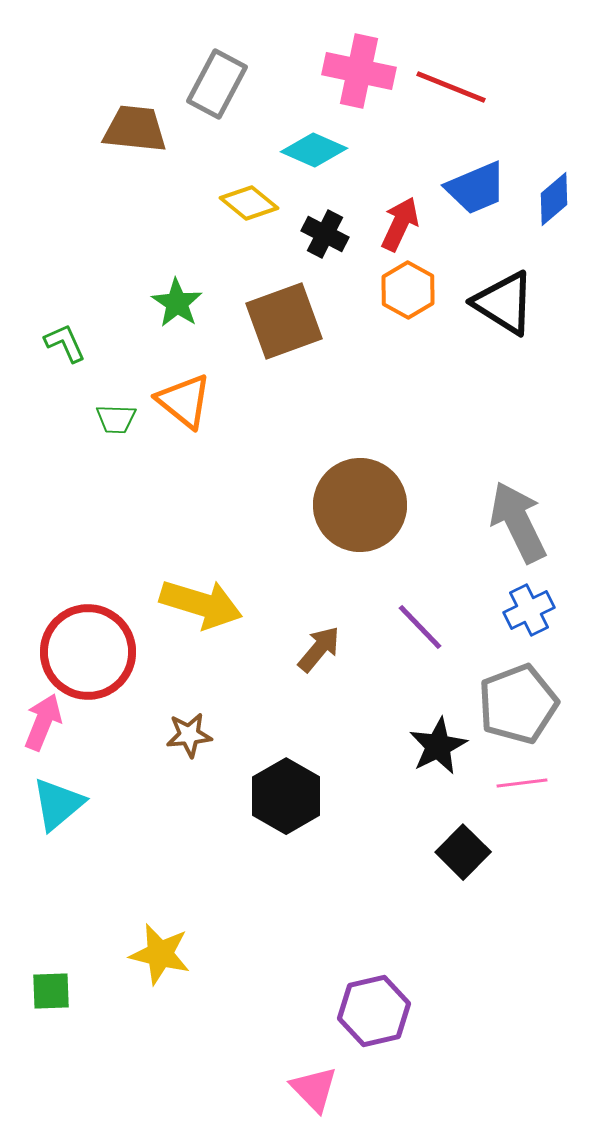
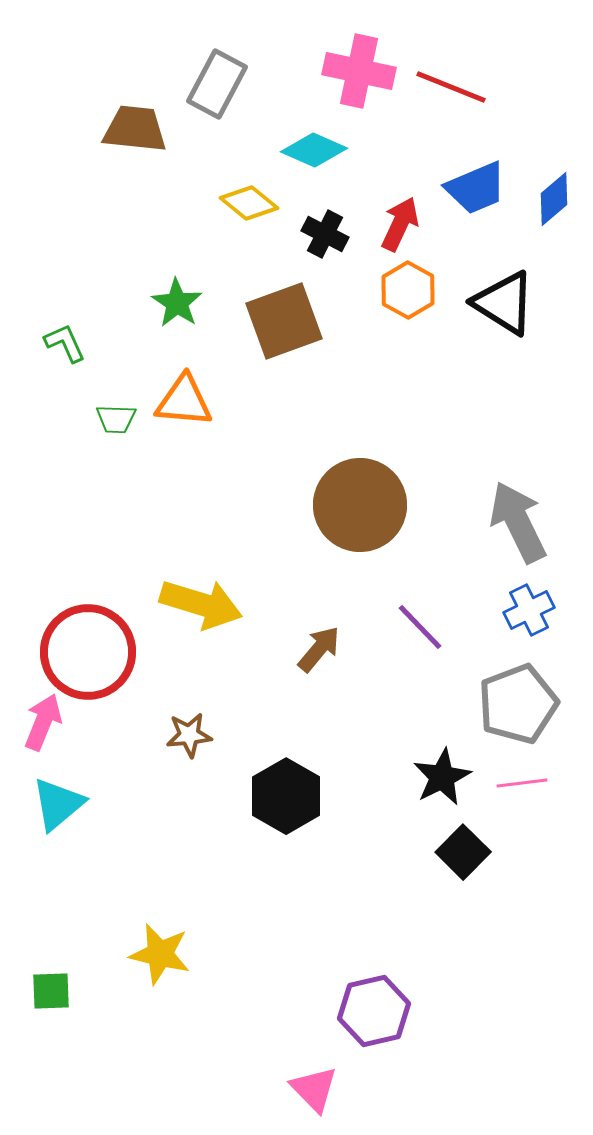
orange triangle: rotated 34 degrees counterclockwise
black star: moved 4 px right, 31 px down
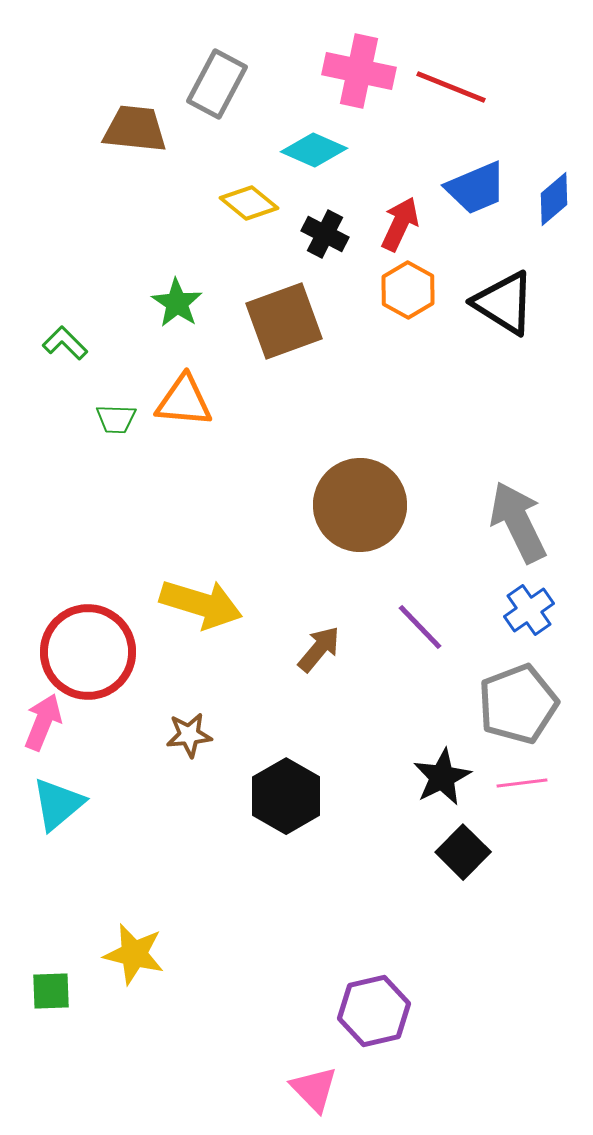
green L-shape: rotated 21 degrees counterclockwise
blue cross: rotated 9 degrees counterclockwise
yellow star: moved 26 px left
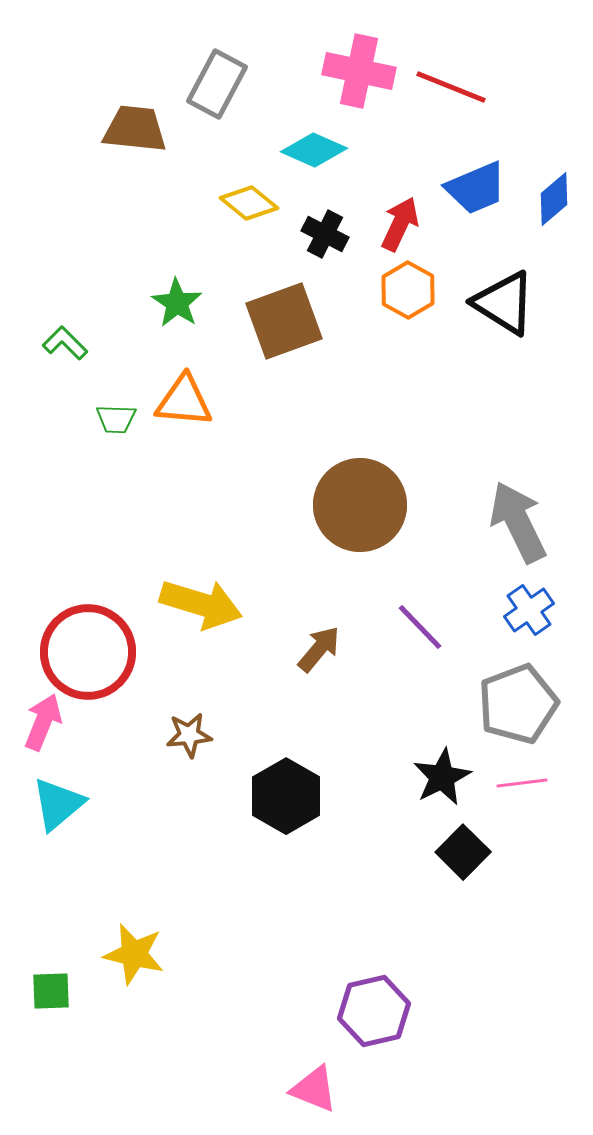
pink triangle: rotated 24 degrees counterclockwise
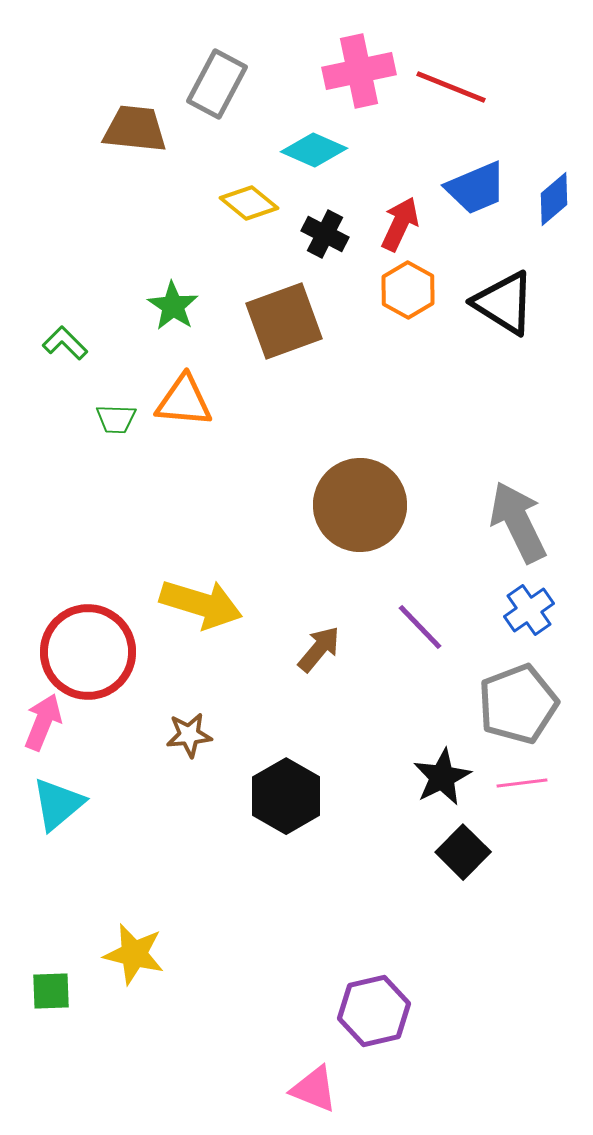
pink cross: rotated 24 degrees counterclockwise
green star: moved 4 px left, 3 px down
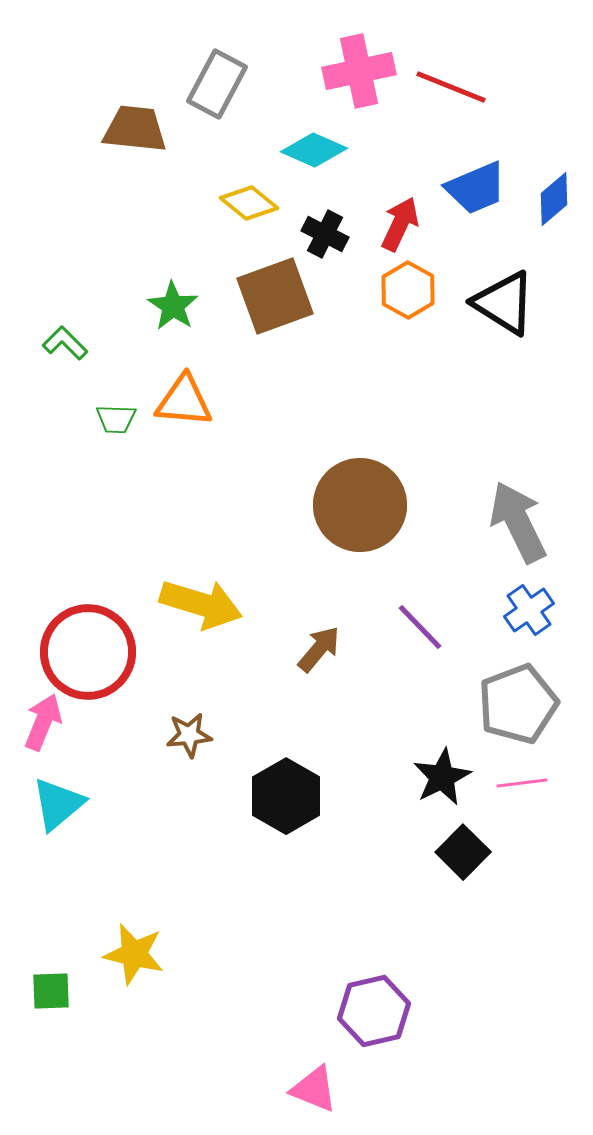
brown square: moved 9 px left, 25 px up
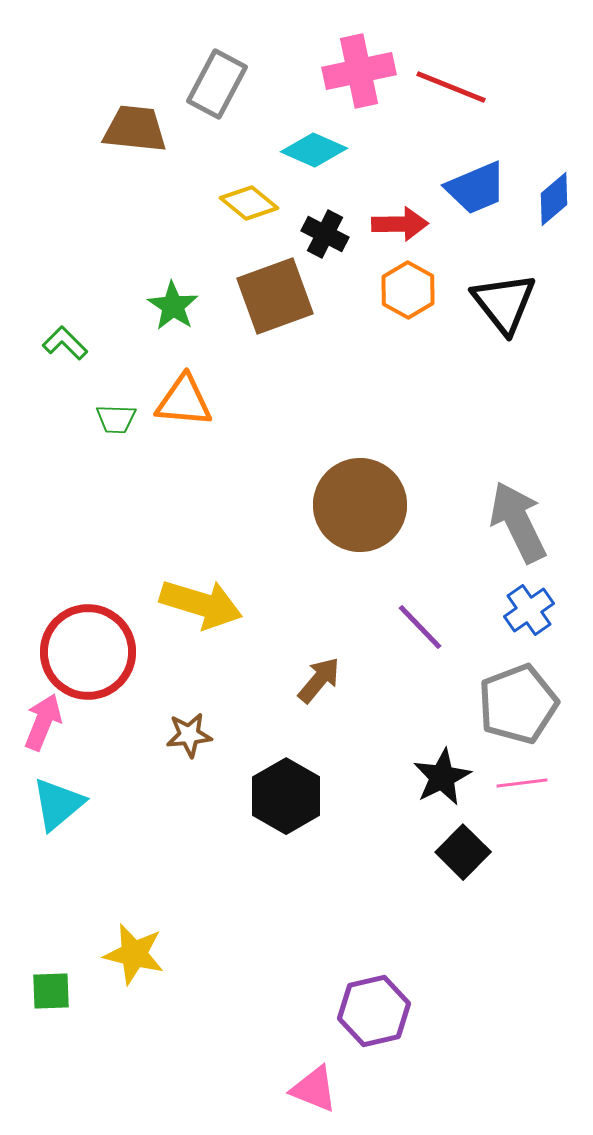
red arrow: rotated 64 degrees clockwise
black triangle: rotated 20 degrees clockwise
brown arrow: moved 31 px down
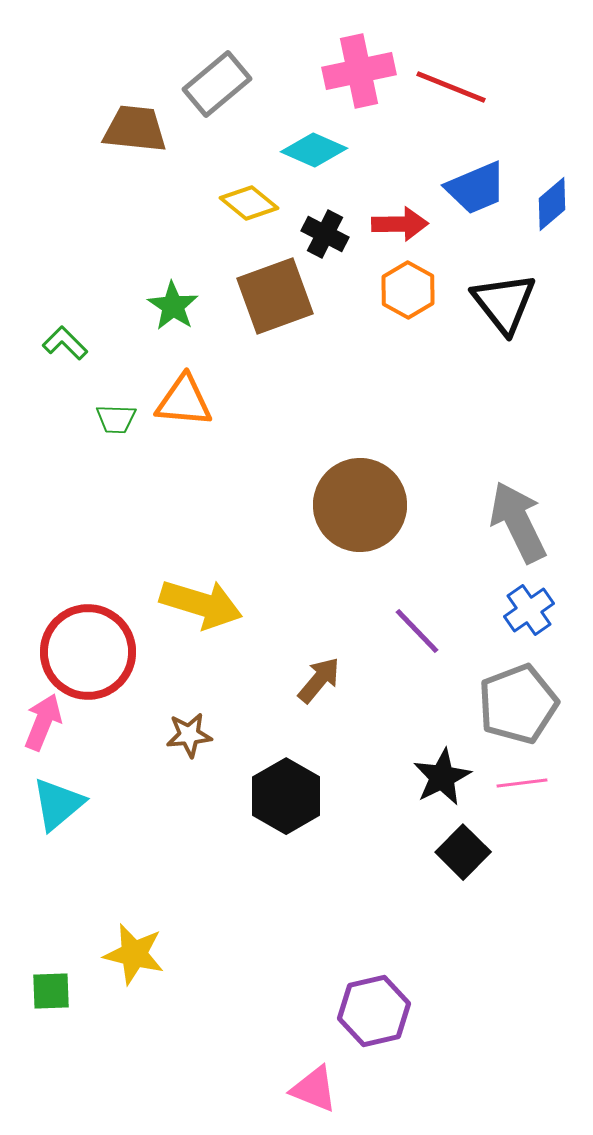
gray rectangle: rotated 22 degrees clockwise
blue diamond: moved 2 px left, 5 px down
purple line: moved 3 px left, 4 px down
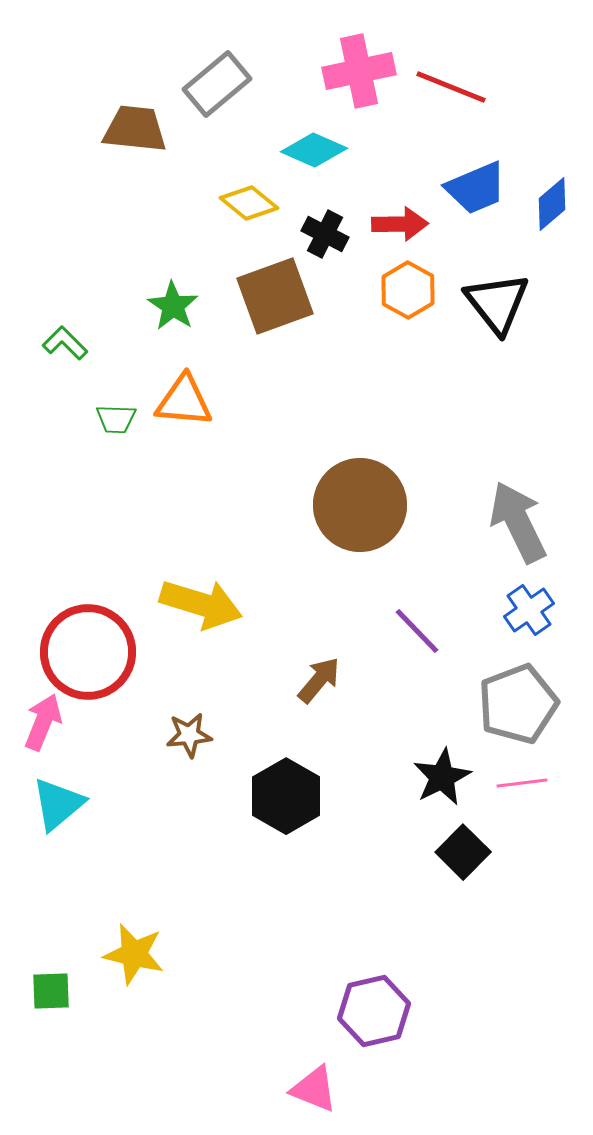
black triangle: moved 7 px left
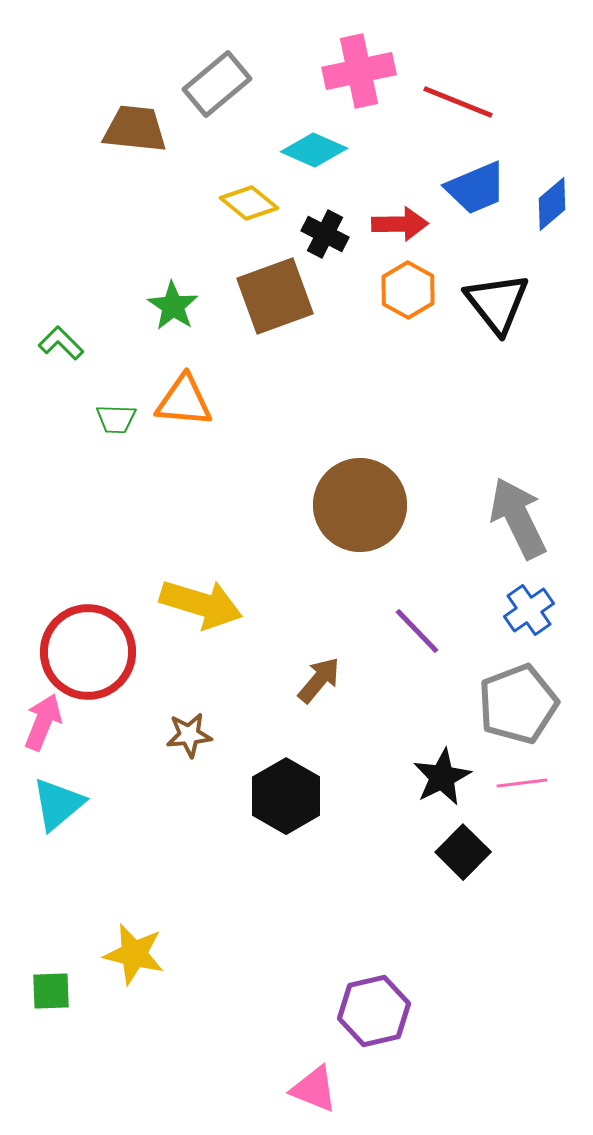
red line: moved 7 px right, 15 px down
green L-shape: moved 4 px left
gray arrow: moved 4 px up
